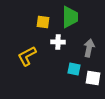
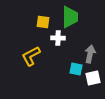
white cross: moved 4 px up
gray arrow: moved 1 px right, 6 px down
yellow L-shape: moved 4 px right
cyan square: moved 2 px right
white square: rotated 21 degrees counterclockwise
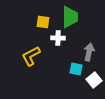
gray arrow: moved 1 px left, 2 px up
white square: moved 1 px right, 2 px down; rotated 28 degrees counterclockwise
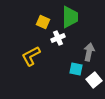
yellow square: rotated 16 degrees clockwise
white cross: rotated 24 degrees counterclockwise
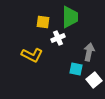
yellow square: rotated 16 degrees counterclockwise
yellow L-shape: moved 1 px right, 1 px up; rotated 125 degrees counterclockwise
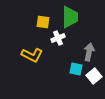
white square: moved 4 px up
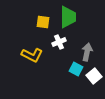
green trapezoid: moved 2 px left
white cross: moved 1 px right, 4 px down
gray arrow: moved 2 px left
cyan square: rotated 16 degrees clockwise
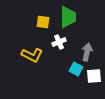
white square: rotated 35 degrees clockwise
